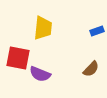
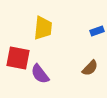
brown semicircle: moved 1 px left, 1 px up
purple semicircle: rotated 30 degrees clockwise
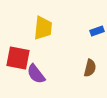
brown semicircle: rotated 30 degrees counterclockwise
purple semicircle: moved 4 px left
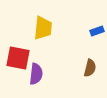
purple semicircle: rotated 135 degrees counterclockwise
